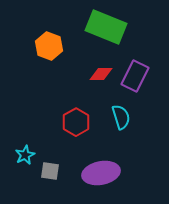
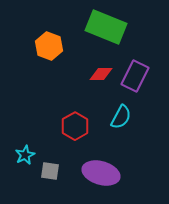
cyan semicircle: rotated 45 degrees clockwise
red hexagon: moved 1 px left, 4 px down
purple ellipse: rotated 27 degrees clockwise
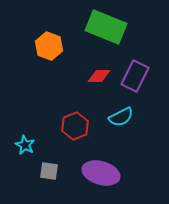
red diamond: moved 2 px left, 2 px down
cyan semicircle: rotated 35 degrees clockwise
red hexagon: rotated 8 degrees clockwise
cyan star: moved 10 px up; rotated 18 degrees counterclockwise
gray square: moved 1 px left
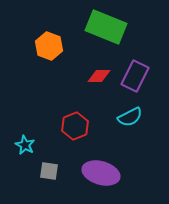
cyan semicircle: moved 9 px right
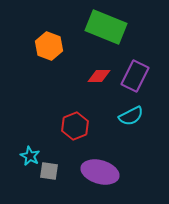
cyan semicircle: moved 1 px right, 1 px up
cyan star: moved 5 px right, 11 px down
purple ellipse: moved 1 px left, 1 px up
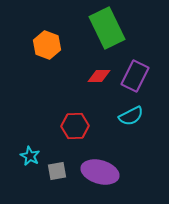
green rectangle: moved 1 px right, 1 px down; rotated 42 degrees clockwise
orange hexagon: moved 2 px left, 1 px up
red hexagon: rotated 20 degrees clockwise
gray square: moved 8 px right; rotated 18 degrees counterclockwise
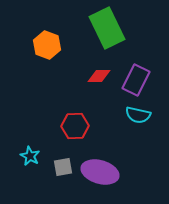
purple rectangle: moved 1 px right, 4 px down
cyan semicircle: moved 7 px right, 1 px up; rotated 40 degrees clockwise
gray square: moved 6 px right, 4 px up
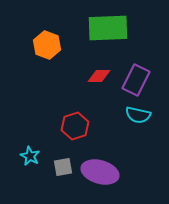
green rectangle: moved 1 px right; rotated 66 degrees counterclockwise
red hexagon: rotated 16 degrees counterclockwise
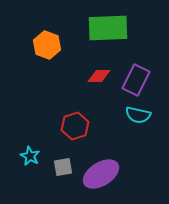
purple ellipse: moved 1 px right, 2 px down; rotated 48 degrees counterclockwise
